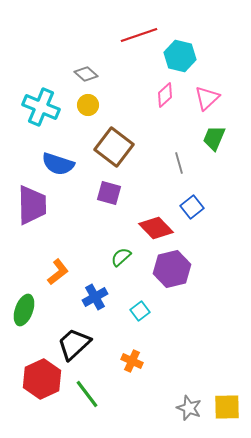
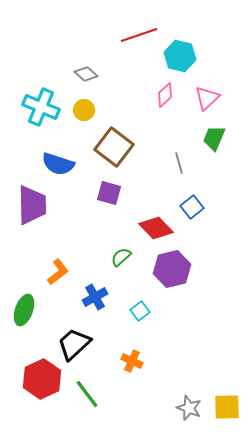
yellow circle: moved 4 px left, 5 px down
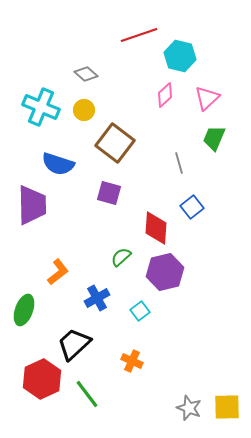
brown square: moved 1 px right, 4 px up
red diamond: rotated 48 degrees clockwise
purple hexagon: moved 7 px left, 3 px down
blue cross: moved 2 px right, 1 px down
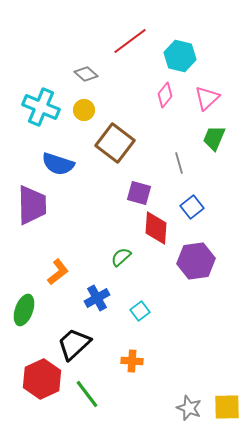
red line: moved 9 px left, 6 px down; rotated 18 degrees counterclockwise
pink diamond: rotated 10 degrees counterclockwise
purple square: moved 30 px right
purple hexagon: moved 31 px right, 11 px up; rotated 6 degrees clockwise
orange cross: rotated 20 degrees counterclockwise
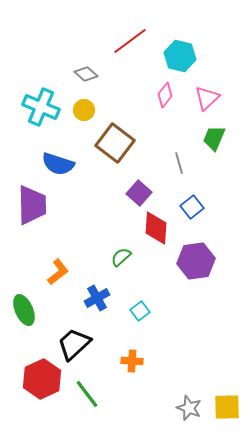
purple square: rotated 25 degrees clockwise
green ellipse: rotated 44 degrees counterclockwise
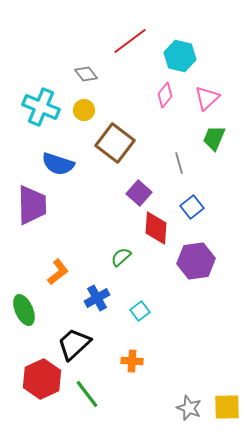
gray diamond: rotated 10 degrees clockwise
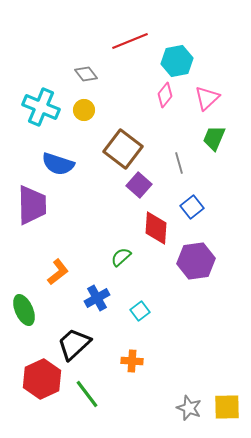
red line: rotated 15 degrees clockwise
cyan hexagon: moved 3 px left, 5 px down; rotated 24 degrees counterclockwise
brown square: moved 8 px right, 6 px down
purple square: moved 8 px up
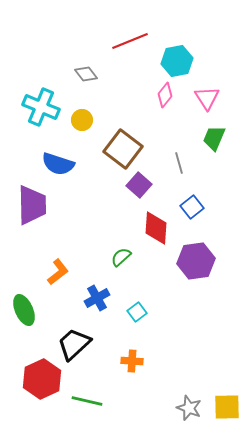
pink triangle: rotated 20 degrees counterclockwise
yellow circle: moved 2 px left, 10 px down
cyan square: moved 3 px left, 1 px down
green line: moved 7 px down; rotated 40 degrees counterclockwise
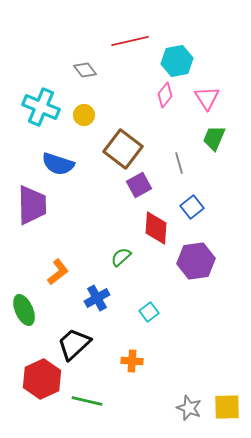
red line: rotated 9 degrees clockwise
gray diamond: moved 1 px left, 4 px up
yellow circle: moved 2 px right, 5 px up
purple square: rotated 20 degrees clockwise
cyan square: moved 12 px right
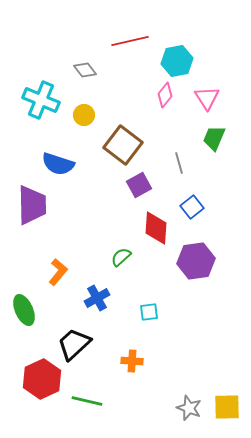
cyan cross: moved 7 px up
brown square: moved 4 px up
orange L-shape: rotated 12 degrees counterclockwise
cyan square: rotated 30 degrees clockwise
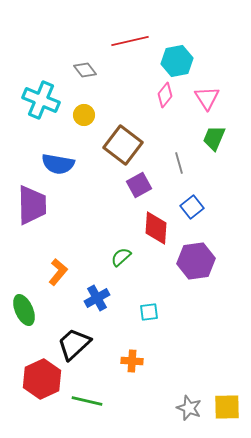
blue semicircle: rotated 8 degrees counterclockwise
